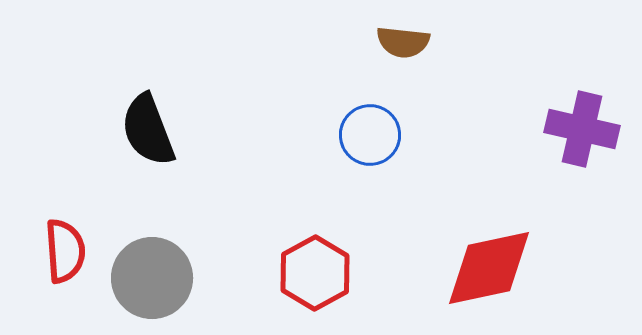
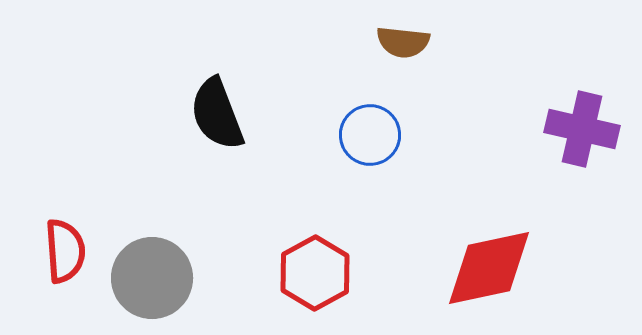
black semicircle: moved 69 px right, 16 px up
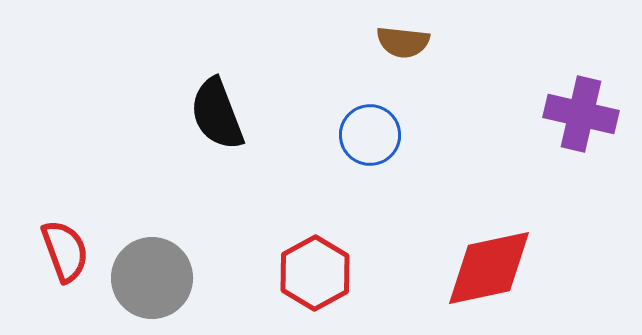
purple cross: moved 1 px left, 15 px up
red semicircle: rotated 16 degrees counterclockwise
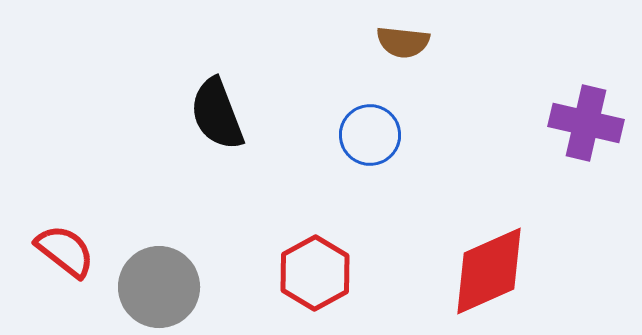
purple cross: moved 5 px right, 9 px down
red semicircle: rotated 32 degrees counterclockwise
red diamond: moved 3 px down; rotated 12 degrees counterclockwise
gray circle: moved 7 px right, 9 px down
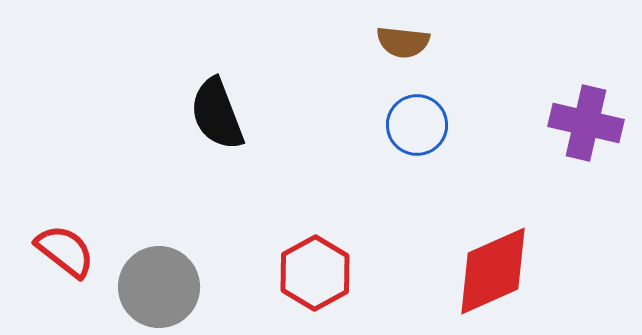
blue circle: moved 47 px right, 10 px up
red diamond: moved 4 px right
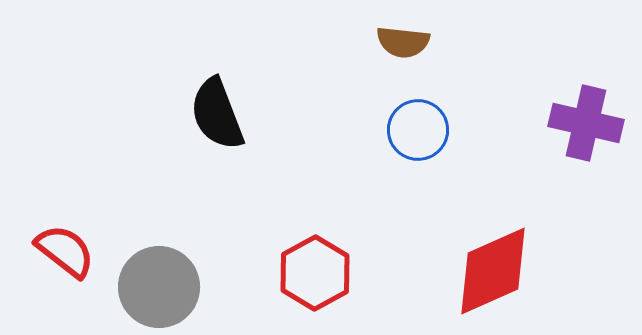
blue circle: moved 1 px right, 5 px down
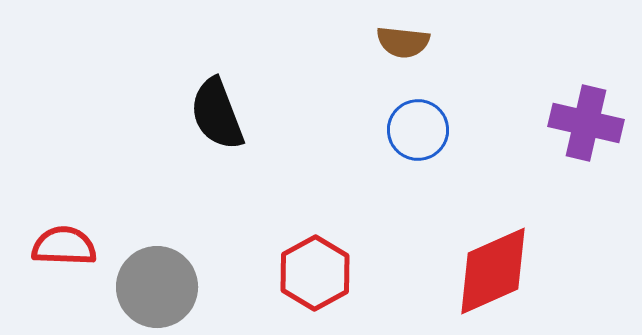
red semicircle: moved 1 px left, 5 px up; rotated 36 degrees counterclockwise
gray circle: moved 2 px left
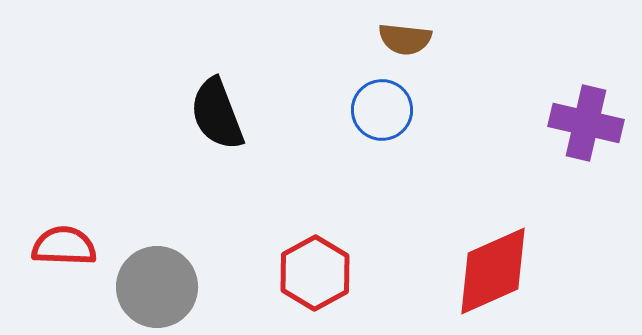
brown semicircle: moved 2 px right, 3 px up
blue circle: moved 36 px left, 20 px up
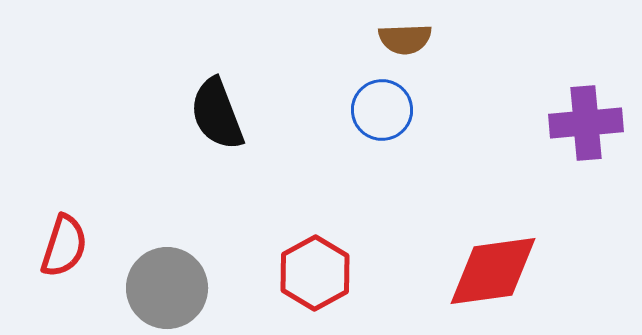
brown semicircle: rotated 8 degrees counterclockwise
purple cross: rotated 18 degrees counterclockwise
red semicircle: rotated 106 degrees clockwise
red diamond: rotated 16 degrees clockwise
gray circle: moved 10 px right, 1 px down
